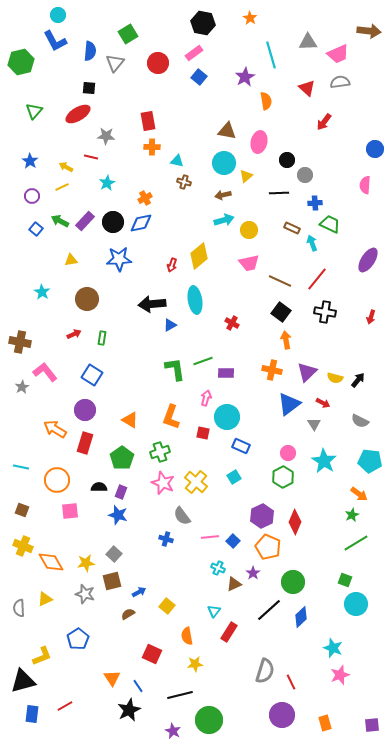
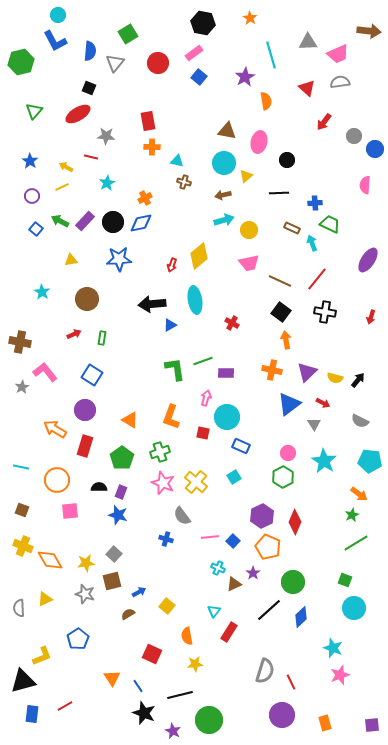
black square at (89, 88): rotated 16 degrees clockwise
gray circle at (305, 175): moved 49 px right, 39 px up
red rectangle at (85, 443): moved 3 px down
orange diamond at (51, 562): moved 1 px left, 2 px up
cyan circle at (356, 604): moved 2 px left, 4 px down
black star at (129, 710): moved 15 px right, 3 px down; rotated 25 degrees counterclockwise
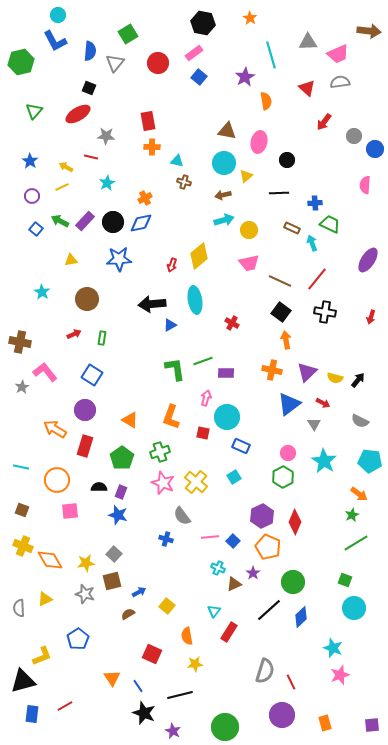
green circle at (209, 720): moved 16 px right, 7 px down
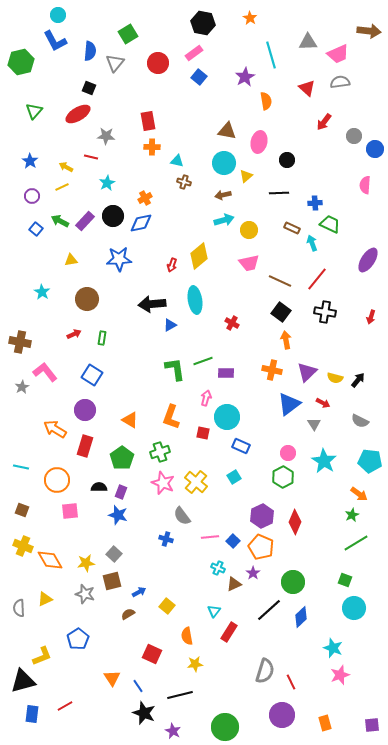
black circle at (113, 222): moved 6 px up
orange pentagon at (268, 547): moved 7 px left
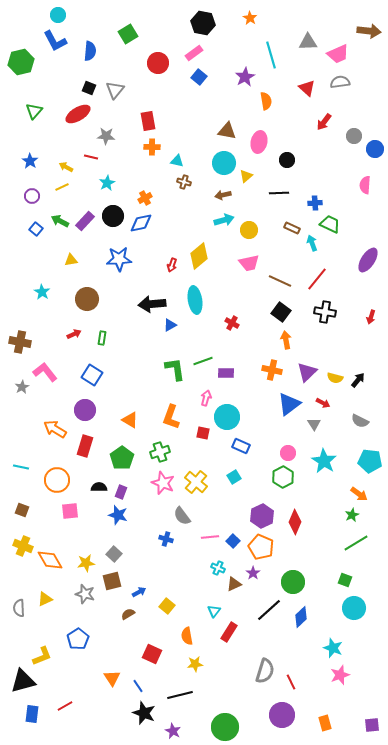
gray triangle at (115, 63): moved 27 px down
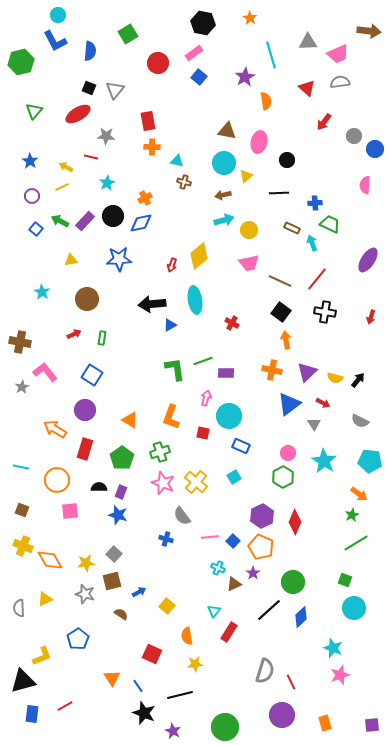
cyan circle at (227, 417): moved 2 px right, 1 px up
red rectangle at (85, 446): moved 3 px down
brown semicircle at (128, 614): moved 7 px left; rotated 64 degrees clockwise
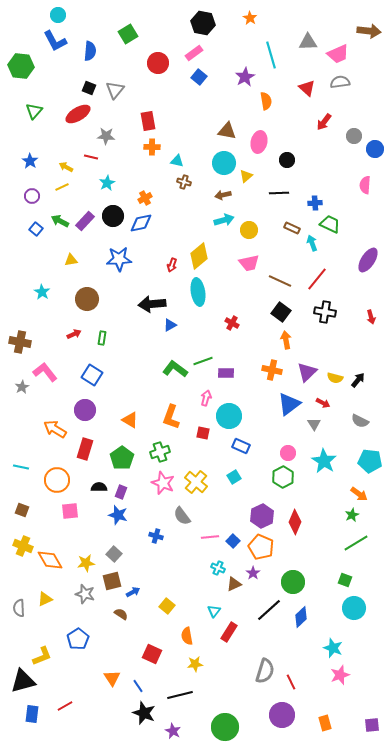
green hexagon at (21, 62): moved 4 px down; rotated 20 degrees clockwise
cyan ellipse at (195, 300): moved 3 px right, 8 px up
red arrow at (371, 317): rotated 32 degrees counterclockwise
green L-shape at (175, 369): rotated 45 degrees counterclockwise
blue cross at (166, 539): moved 10 px left, 3 px up
blue arrow at (139, 592): moved 6 px left
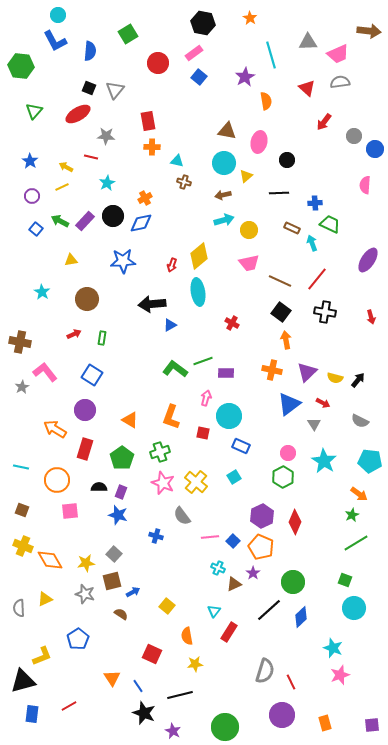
blue star at (119, 259): moved 4 px right, 2 px down
red line at (65, 706): moved 4 px right
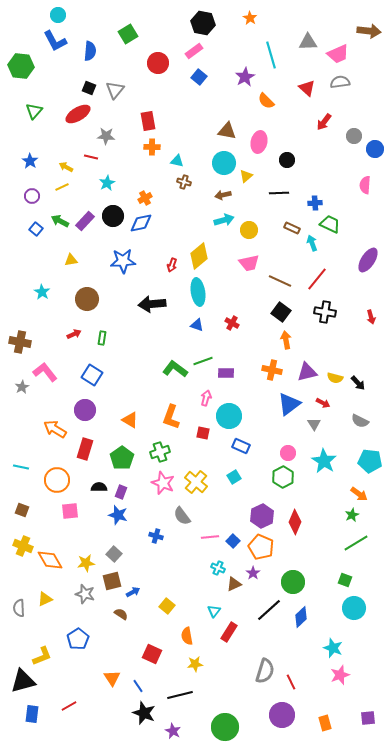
pink rectangle at (194, 53): moved 2 px up
orange semicircle at (266, 101): rotated 144 degrees clockwise
blue triangle at (170, 325): moved 27 px right; rotated 48 degrees clockwise
purple triangle at (307, 372): rotated 30 degrees clockwise
black arrow at (358, 380): moved 3 px down; rotated 98 degrees clockwise
purple square at (372, 725): moved 4 px left, 7 px up
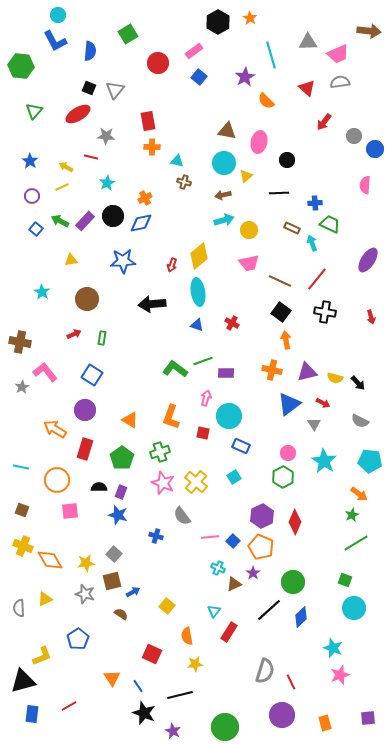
black hexagon at (203, 23): moved 15 px right, 1 px up; rotated 20 degrees clockwise
